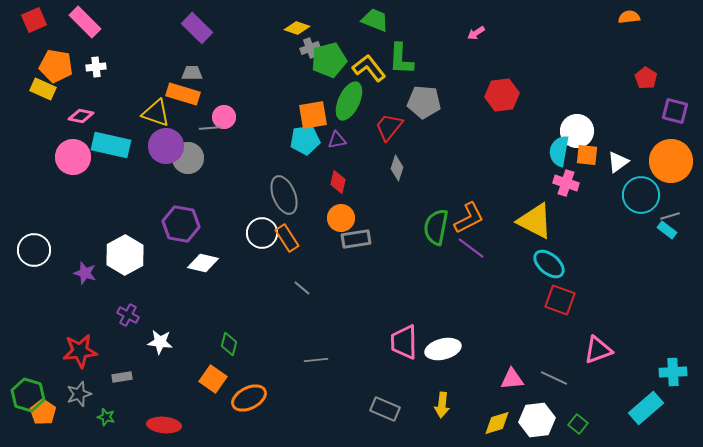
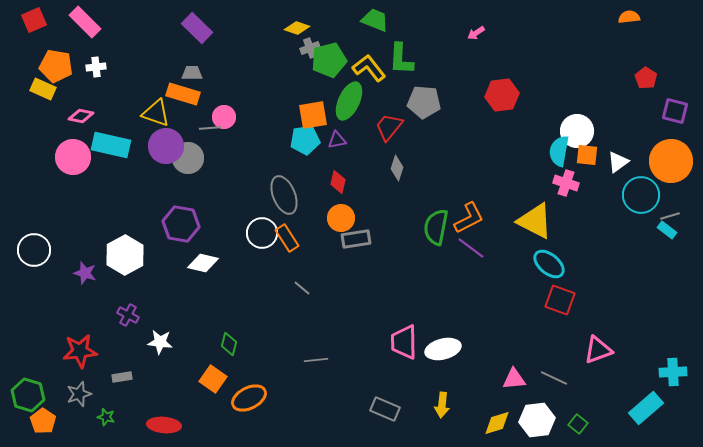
pink triangle at (512, 379): moved 2 px right
orange pentagon at (43, 412): moved 9 px down
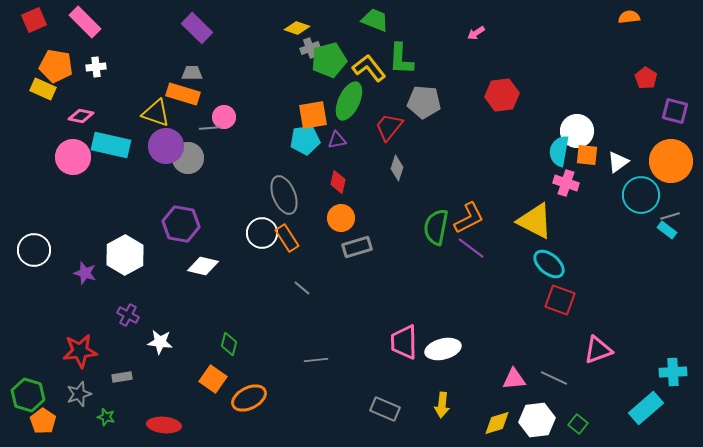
gray rectangle at (356, 239): moved 1 px right, 8 px down; rotated 8 degrees counterclockwise
white diamond at (203, 263): moved 3 px down
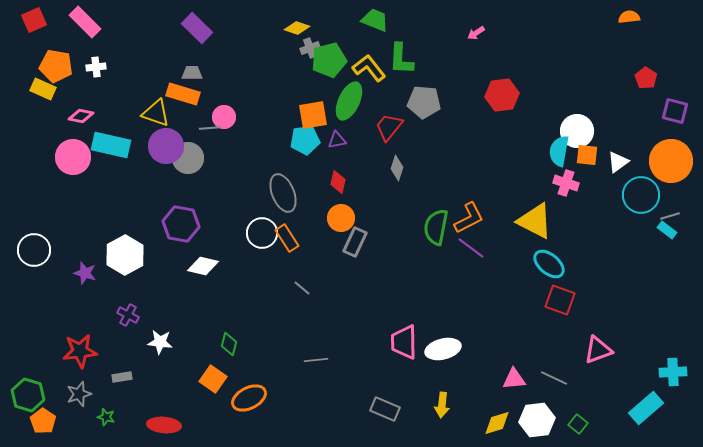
gray ellipse at (284, 195): moved 1 px left, 2 px up
gray rectangle at (357, 247): moved 2 px left, 5 px up; rotated 48 degrees counterclockwise
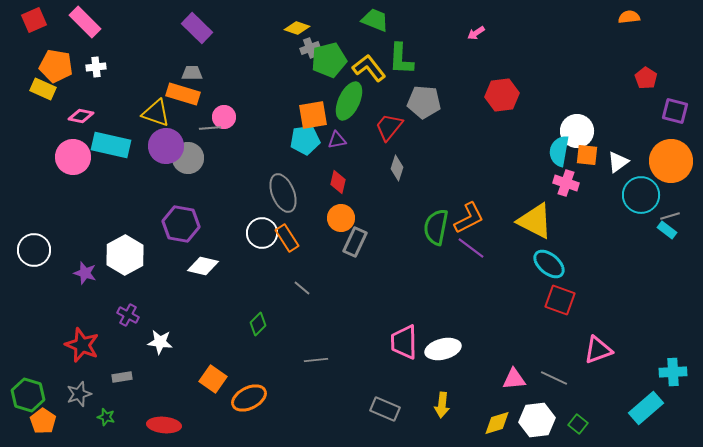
green diamond at (229, 344): moved 29 px right, 20 px up; rotated 30 degrees clockwise
red star at (80, 351): moved 2 px right, 6 px up; rotated 28 degrees clockwise
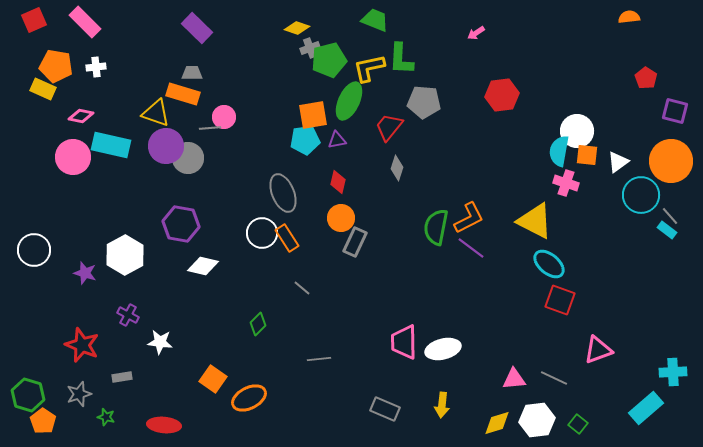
yellow L-shape at (369, 68): rotated 64 degrees counterclockwise
gray line at (670, 216): rotated 66 degrees clockwise
gray line at (316, 360): moved 3 px right, 1 px up
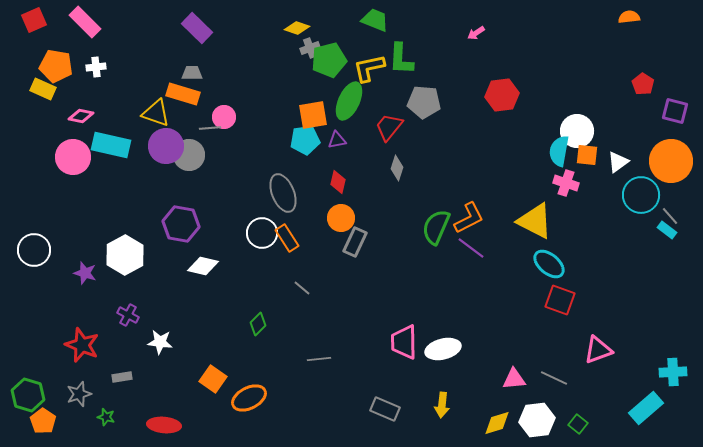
red pentagon at (646, 78): moved 3 px left, 6 px down
gray circle at (188, 158): moved 1 px right, 3 px up
green semicircle at (436, 227): rotated 12 degrees clockwise
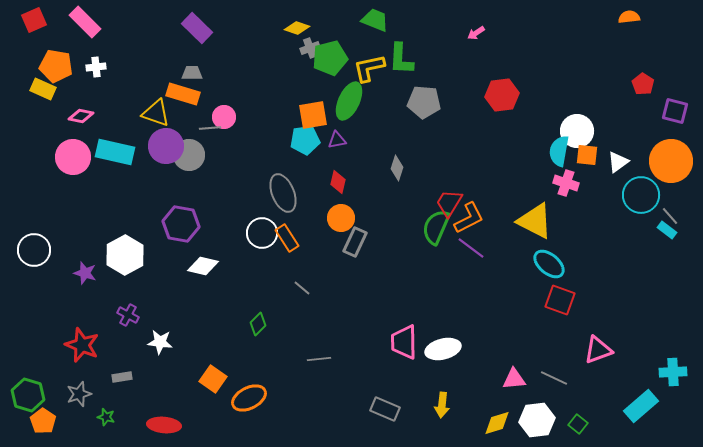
green pentagon at (329, 60): moved 1 px right, 2 px up
red trapezoid at (389, 127): moved 60 px right, 76 px down; rotated 8 degrees counterclockwise
cyan rectangle at (111, 145): moved 4 px right, 7 px down
cyan rectangle at (646, 408): moved 5 px left, 2 px up
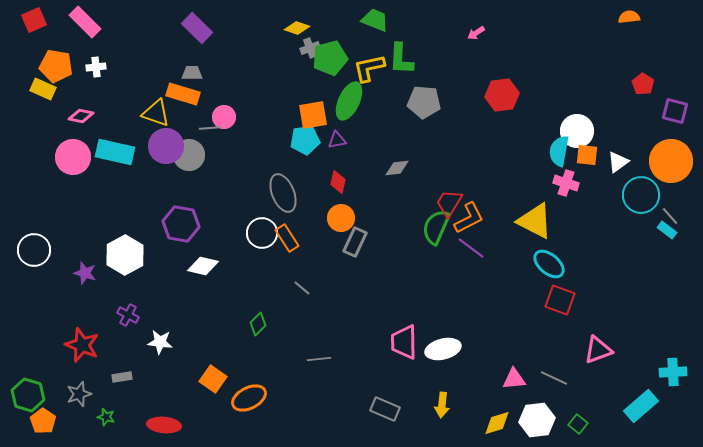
gray diamond at (397, 168): rotated 65 degrees clockwise
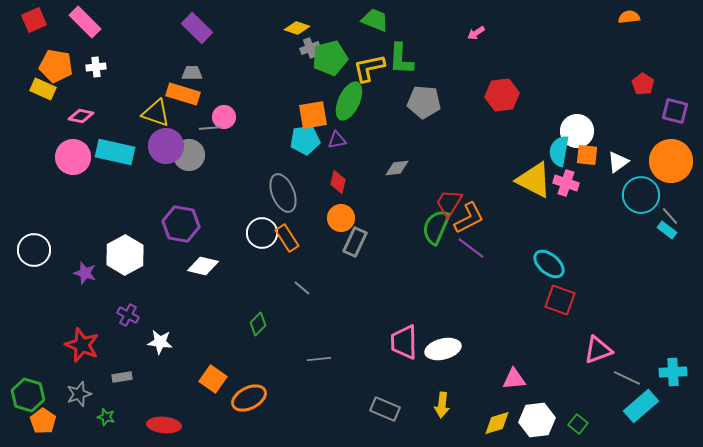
yellow triangle at (535, 221): moved 1 px left, 41 px up
gray line at (554, 378): moved 73 px right
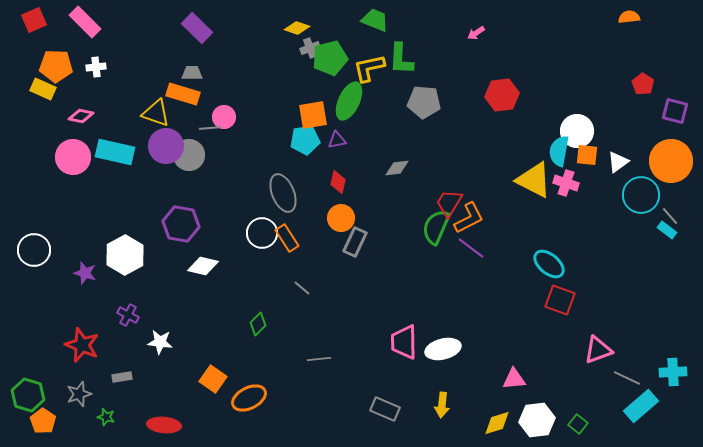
orange pentagon at (56, 66): rotated 8 degrees counterclockwise
